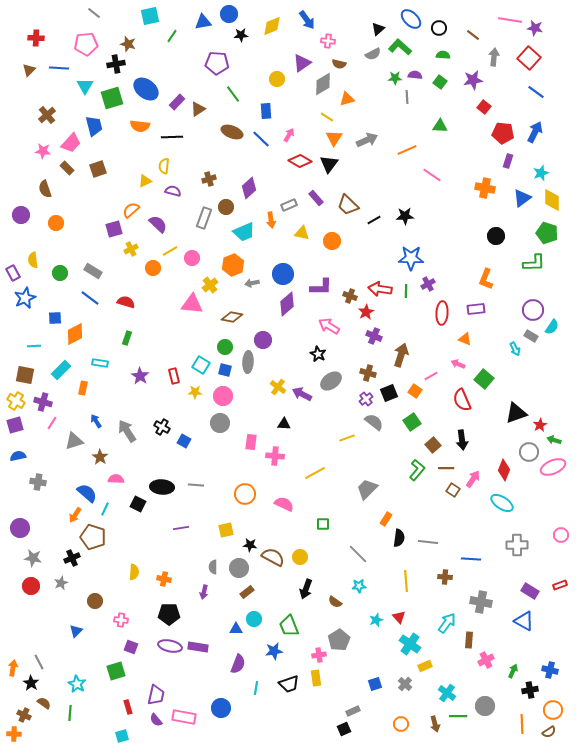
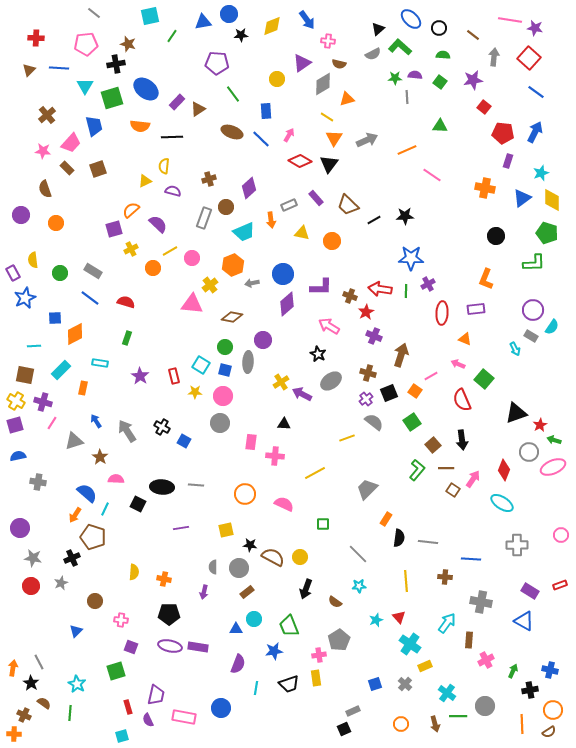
yellow cross at (278, 387): moved 3 px right, 5 px up; rotated 21 degrees clockwise
purple semicircle at (156, 720): moved 8 px left; rotated 16 degrees clockwise
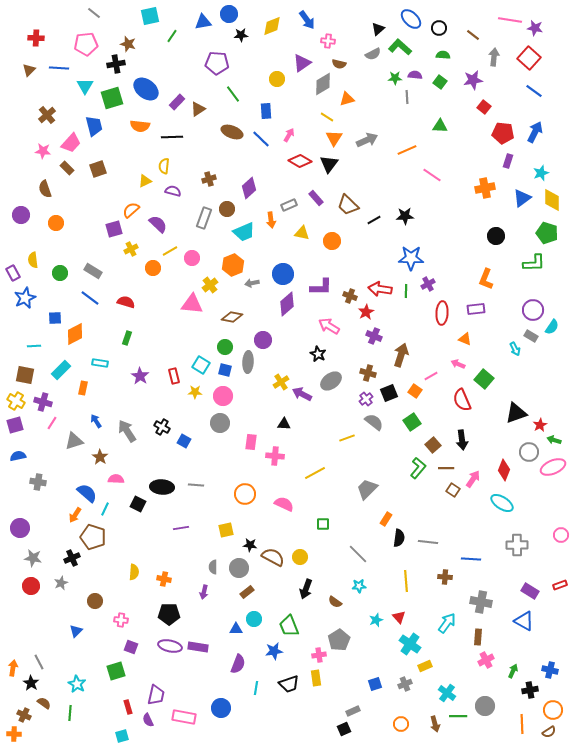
blue line at (536, 92): moved 2 px left, 1 px up
orange cross at (485, 188): rotated 24 degrees counterclockwise
brown circle at (226, 207): moved 1 px right, 2 px down
green L-shape at (417, 470): moved 1 px right, 2 px up
brown rectangle at (469, 640): moved 9 px right, 3 px up
gray cross at (405, 684): rotated 24 degrees clockwise
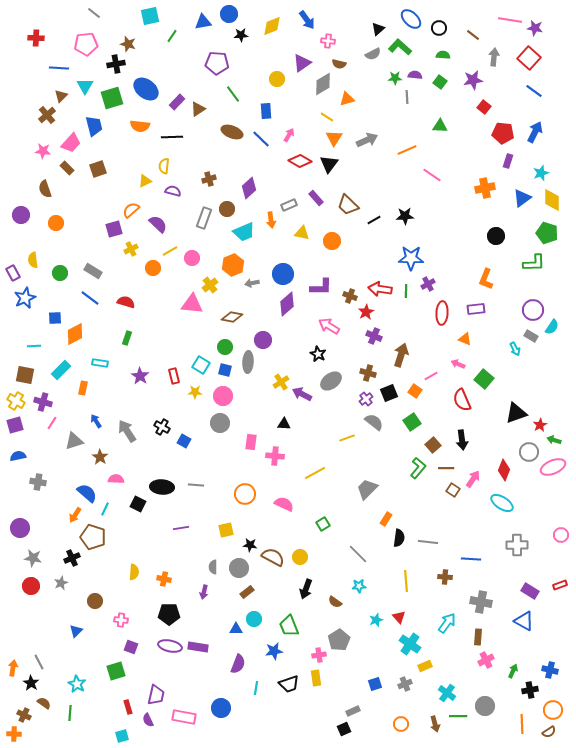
brown triangle at (29, 70): moved 32 px right, 26 px down
green square at (323, 524): rotated 32 degrees counterclockwise
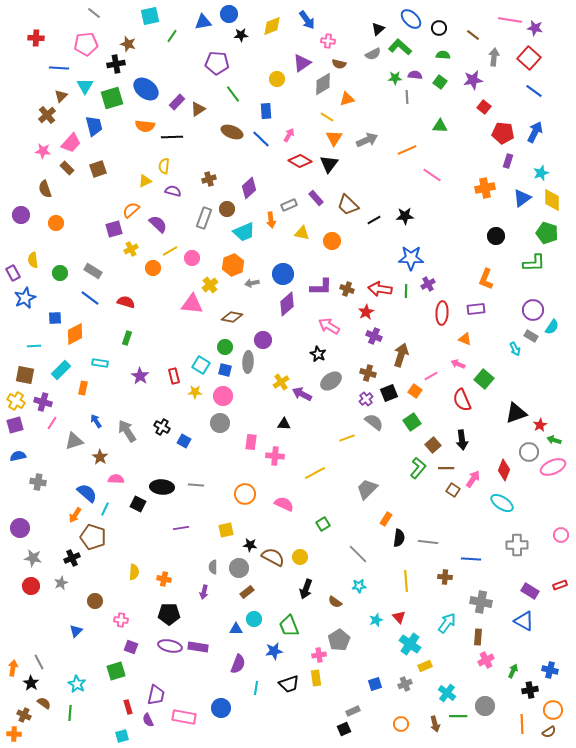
orange semicircle at (140, 126): moved 5 px right
brown cross at (350, 296): moved 3 px left, 7 px up
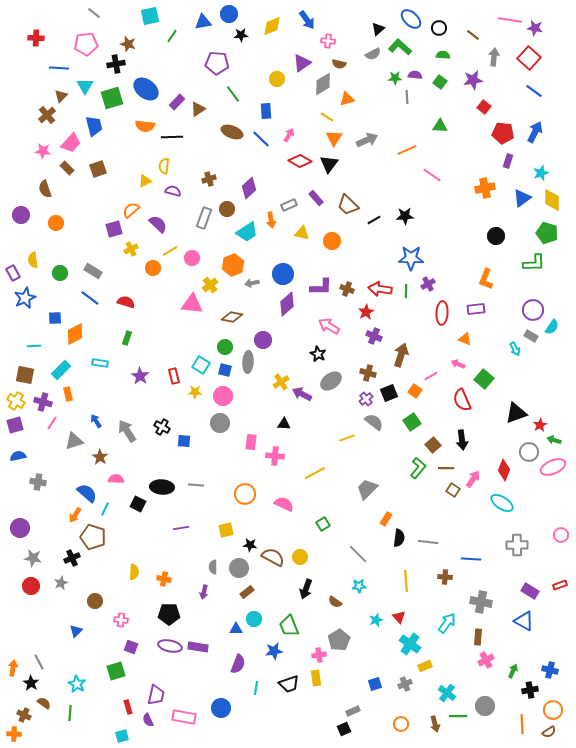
cyan trapezoid at (244, 232): moved 3 px right; rotated 10 degrees counterclockwise
orange rectangle at (83, 388): moved 15 px left, 6 px down; rotated 24 degrees counterclockwise
blue square at (184, 441): rotated 24 degrees counterclockwise
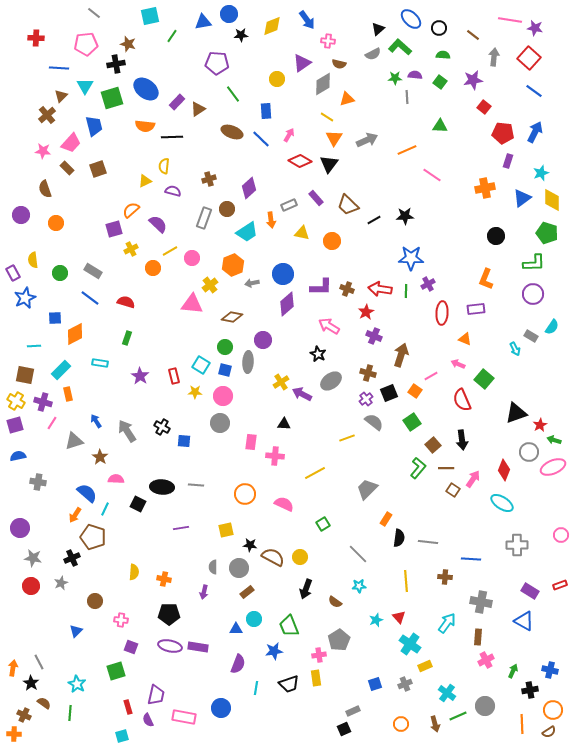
purple circle at (533, 310): moved 16 px up
green line at (458, 716): rotated 24 degrees counterclockwise
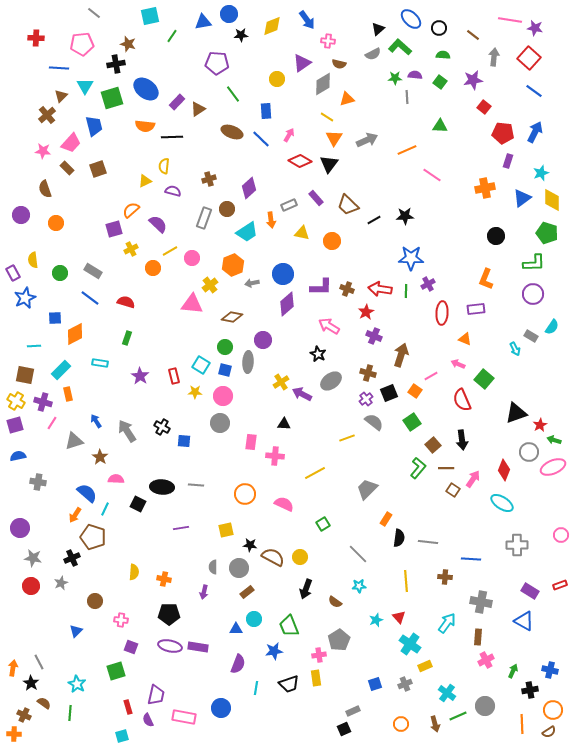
pink pentagon at (86, 44): moved 4 px left
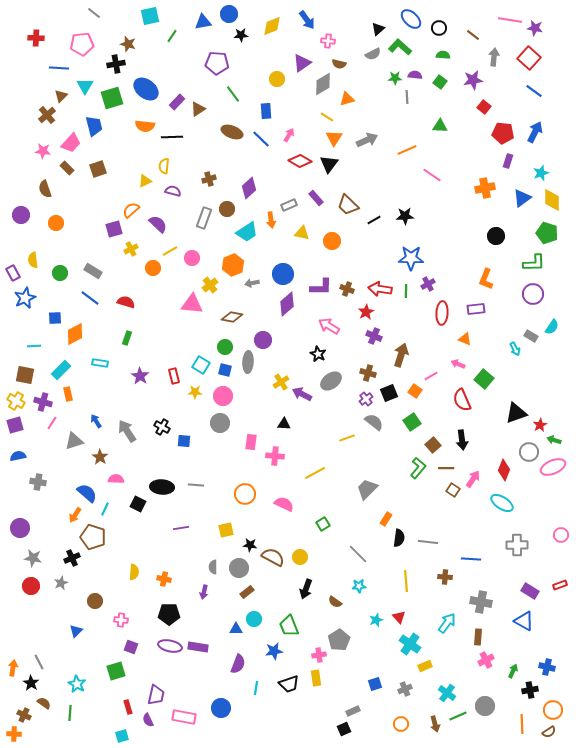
blue cross at (550, 670): moved 3 px left, 3 px up
gray cross at (405, 684): moved 5 px down
